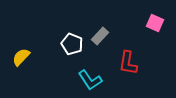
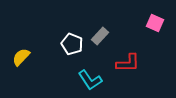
red L-shape: rotated 100 degrees counterclockwise
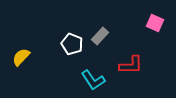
red L-shape: moved 3 px right, 2 px down
cyan L-shape: moved 3 px right
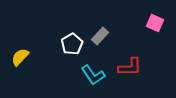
white pentagon: rotated 20 degrees clockwise
yellow semicircle: moved 1 px left
red L-shape: moved 1 px left, 2 px down
cyan L-shape: moved 5 px up
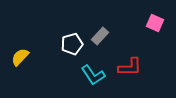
white pentagon: rotated 15 degrees clockwise
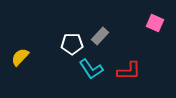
white pentagon: rotated 15 degrees clockwise
red L-shape: moved 1 px left, 4 px down
cyan L-shape: moved 2 px left, 6 px up
